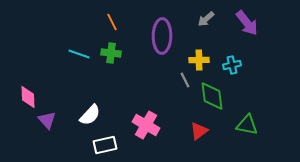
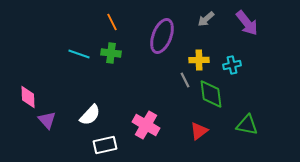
purple ellipse: rotated 20 degrees clockwise
green diamond: moved 1 px left, 2 px up
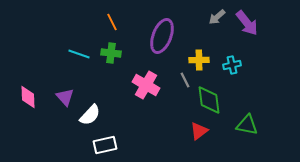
gray arrow: moved 11 px right, 2 px up
green diamond: moved 2 px left, 6 px down
purple triangle: moved 18 px right, 23 px up
pink cross: moved 40 px up
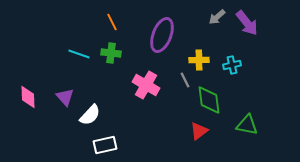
purple ellipse: moved 1 px up
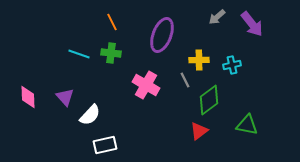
purple arrow: moved 5 px right, 1 px down
green diamond: rotated 60 degrees clockwise
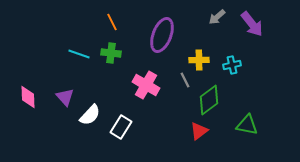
white rectangle: moved 16 px right, 18 px up; rotated 45 degrees counterclockwise
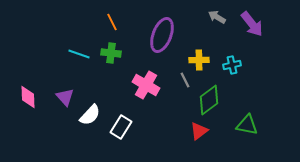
gray arrow: rotated 72 degrees clockwise
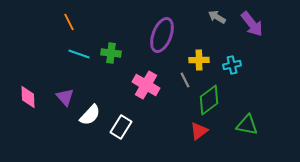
orange line: moved 43 px left
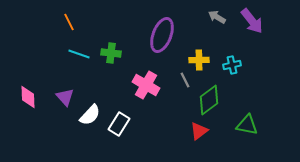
purple arrow: moved 3 px up
white rectangle: moved 2 px left, 3 px up
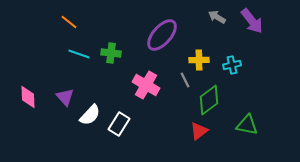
orange line: rotated 24 degrees counterclockwise
purple ellipse: rotated 20 degrees clockwise
